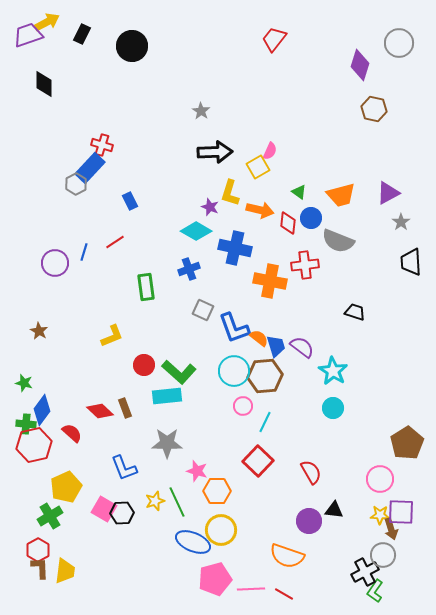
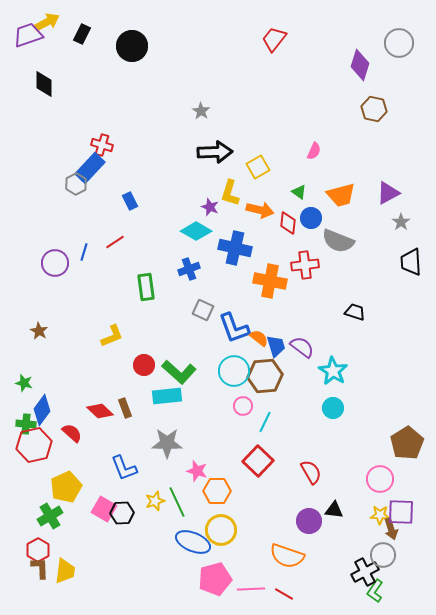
pink semicircle at (270, 151): moved 44 px right
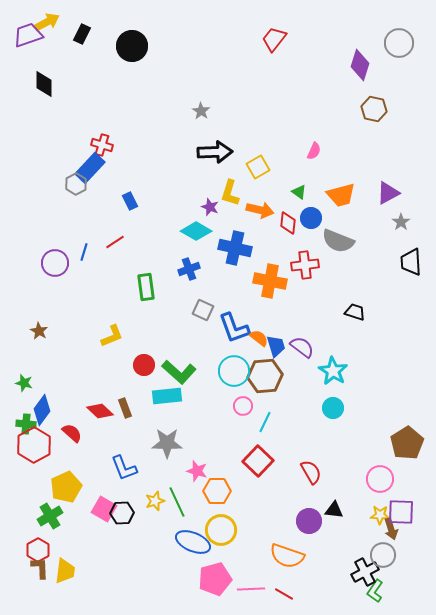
red hexagon at (34, 445): rotated 16 degrees counterclockwise
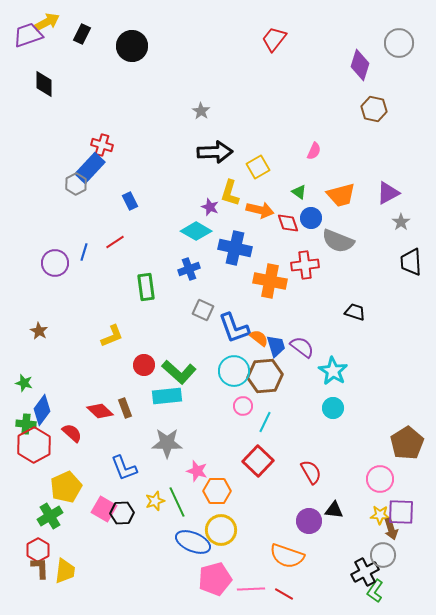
red diamond at (288, 223): rotated 25 degrees counterclockwise
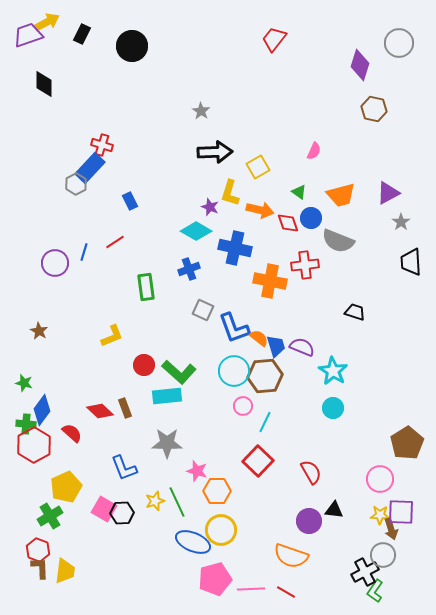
purple semicircle at (302, 347): rotated 15 degrees counterclockwise
red hexagon at (38, 550): rotated 10 degrees counterclockwise
orange semicircle at (287, 556): moved 4 px right
red line at (284, 594): moved 2 px right, 2 px up
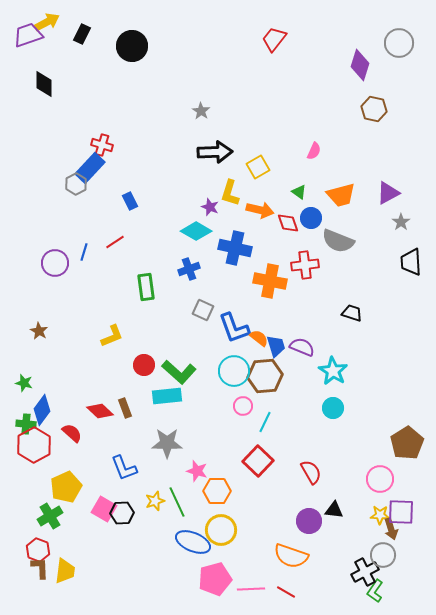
black trapezoid at (355, 312): moved 3 px left, 1 px down
